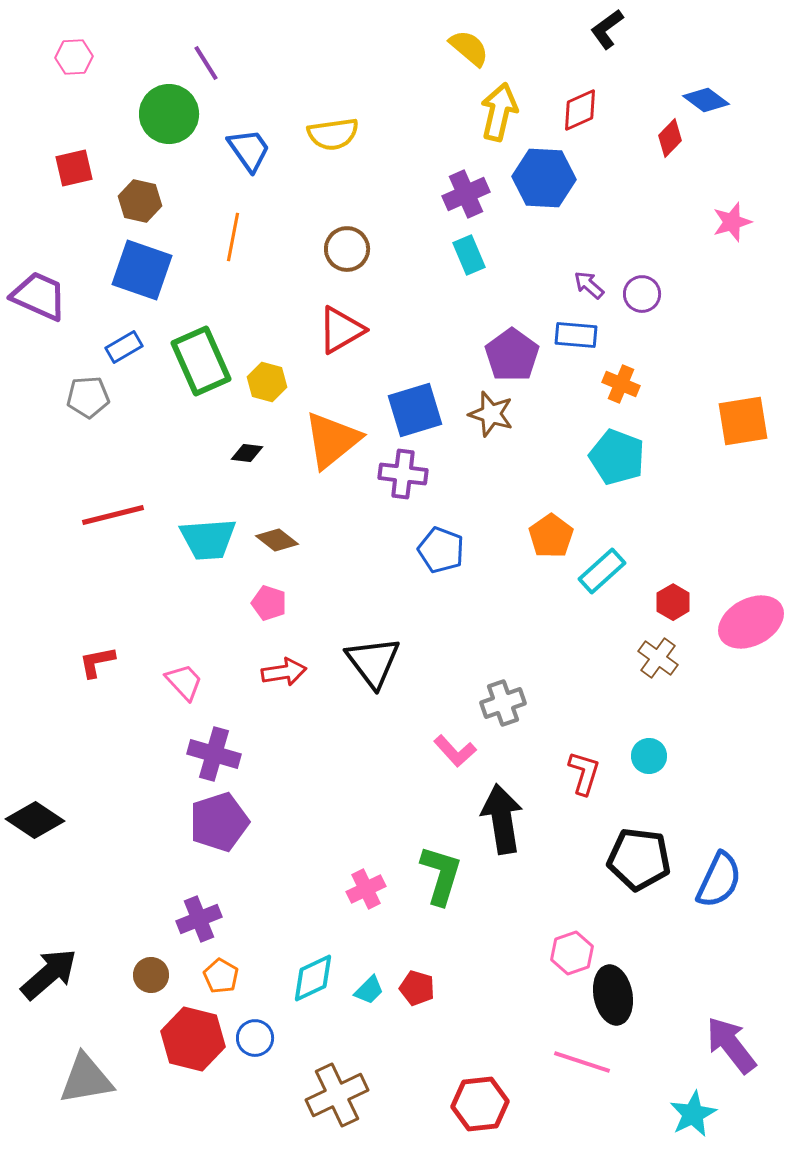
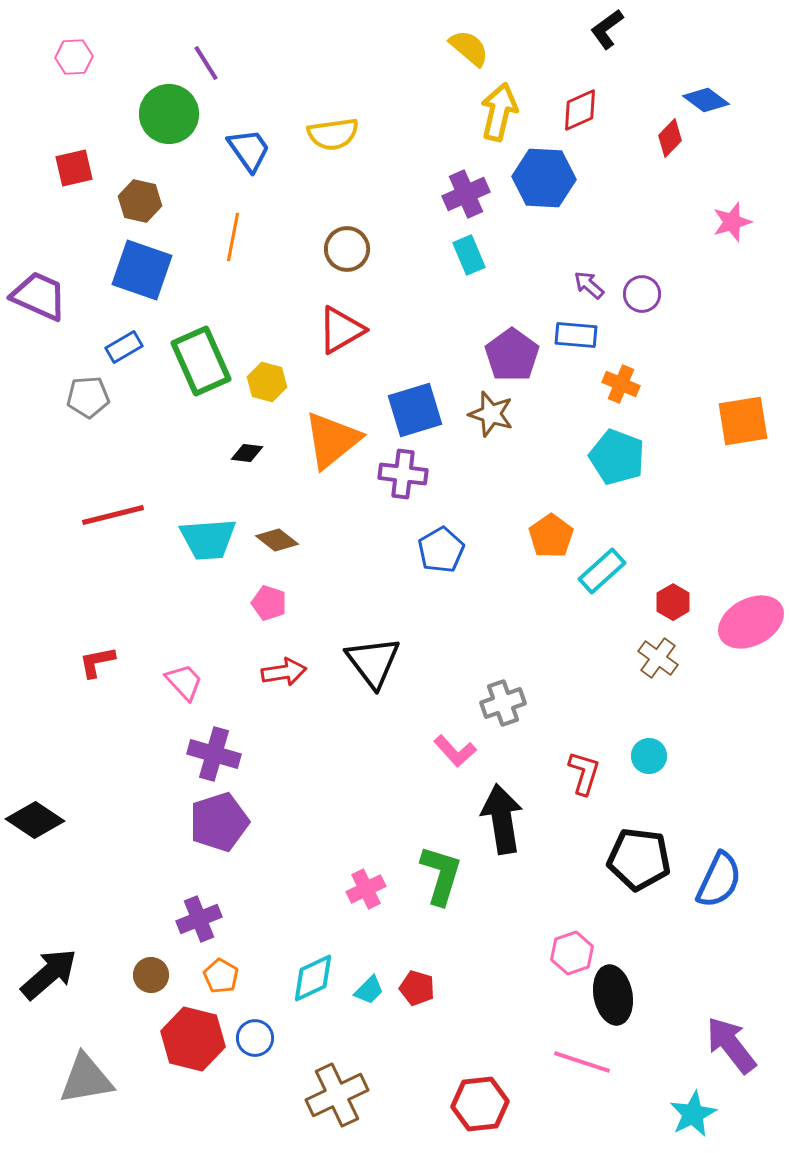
blue pentagon at (441, 550): rotated 21 degrees clockwise
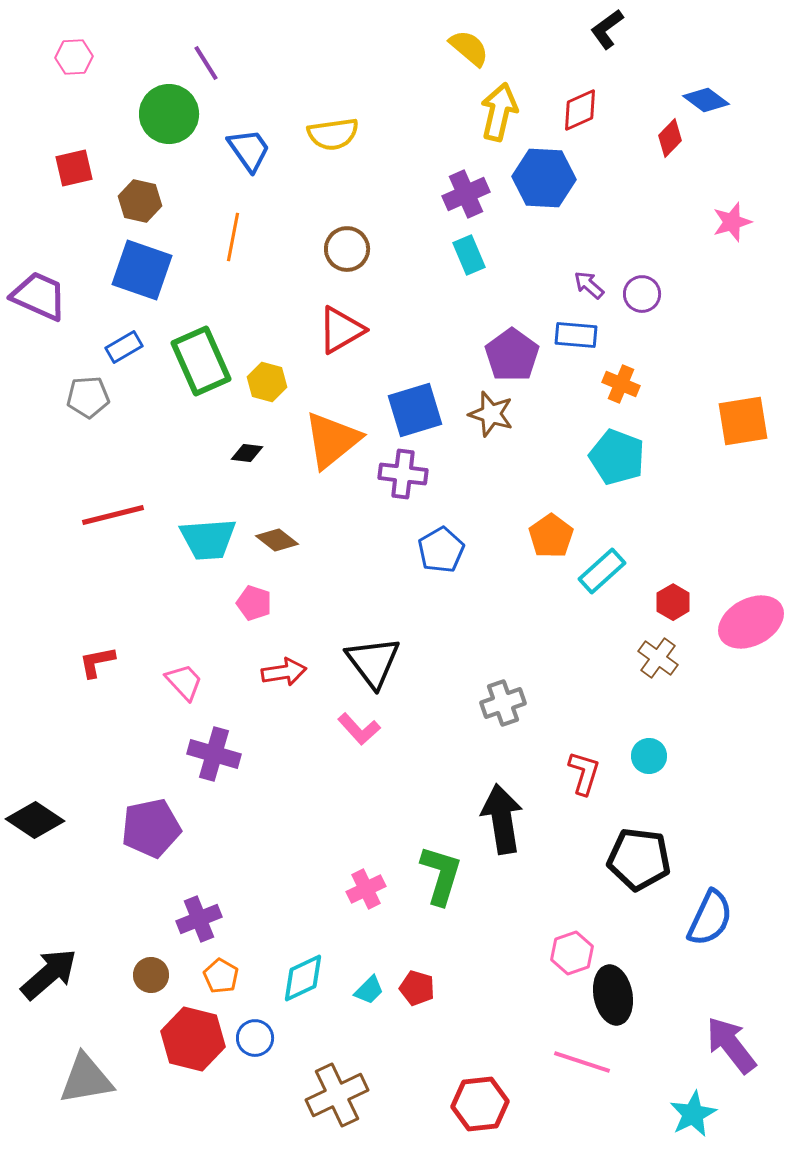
pink pentagon at (269, 603): moved 15 px left
pink L-shape at (455, 751): moved 96 px left, 22 px up
purple pentagon at (219, 822): moved 68 px left, 6 px down; rotated 6 degrees clockwise
blue semicircle at (719, 880): moved 9 px left, 38 px down
cyan diamond at (313, 978): moved 10 px left
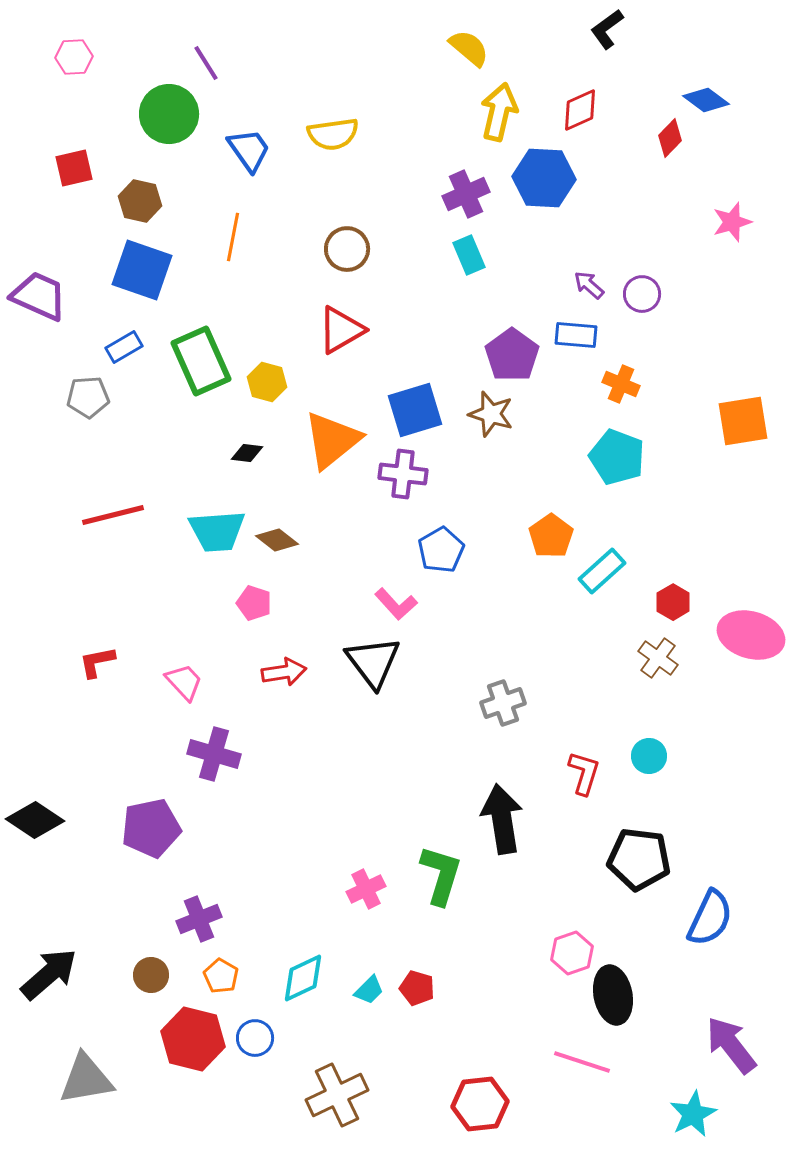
cyan trapezoid at (208, 539): moved 9 px right, 8 px up
pink ellipse at (751, 622): moved 13 px down; rotated 44 degrees clockwise
pink L-shape at (359, 729): moved 37 px right, 125 px up
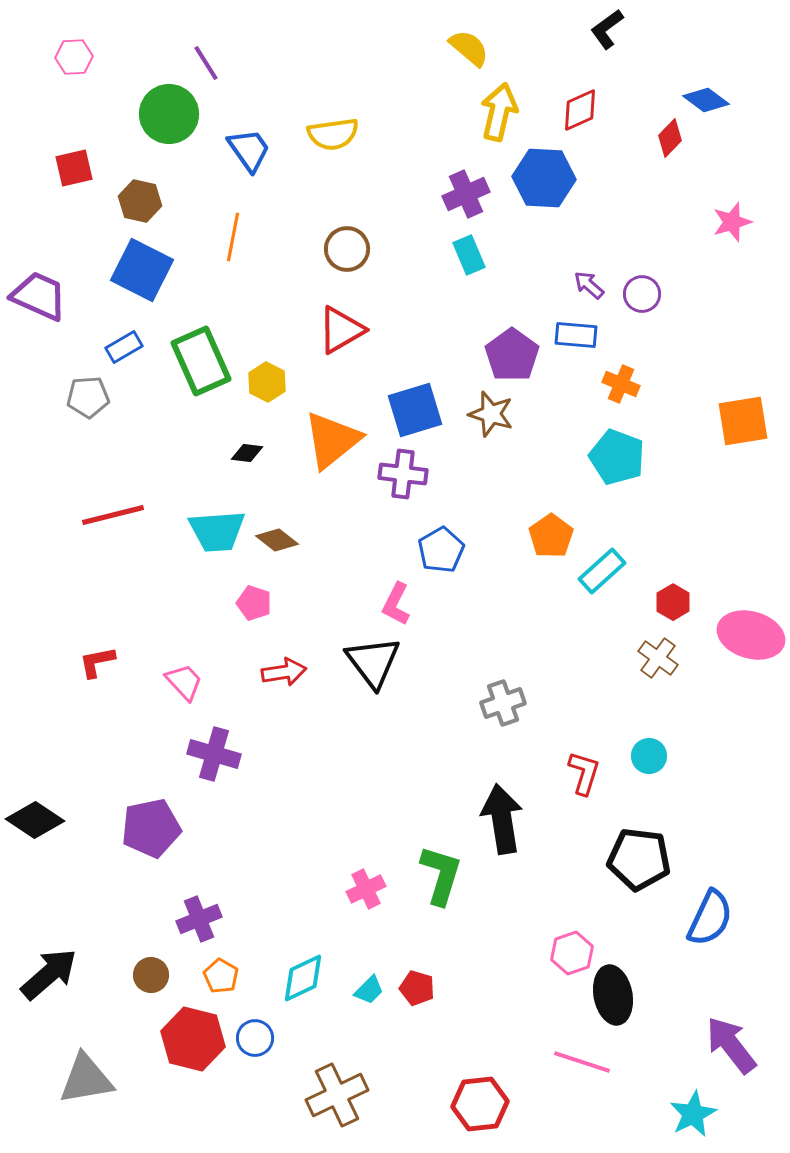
blue square at (142, 270): rotated 8 degrees clockwise
yellow hexagon at (267, 382): rotated 12 degrees clockwise
pink L-shape at (396, 604): rotated 69 degrees clockwise
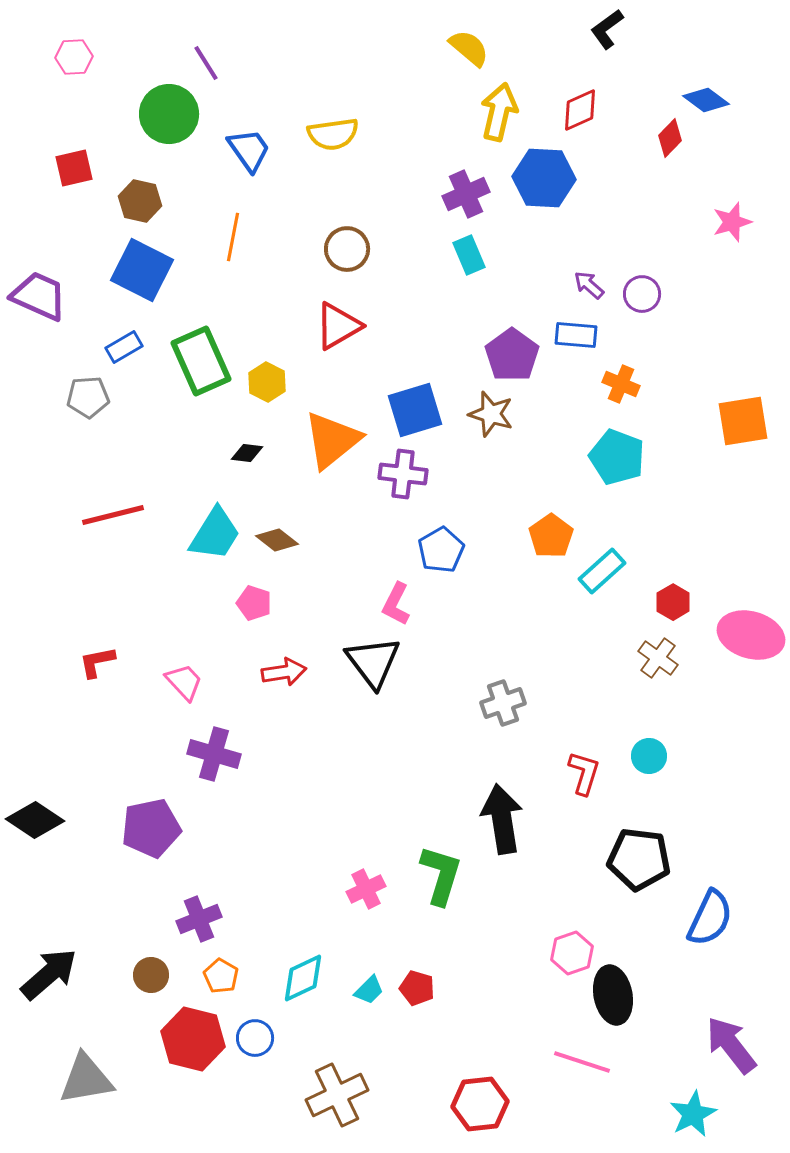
red triangle at (341, 330): moved 3 px left, 4 px up
cyan trapezoid at (217, 531): moved 2 px left, 3 px down; rotated 54 degrees counterclockwise
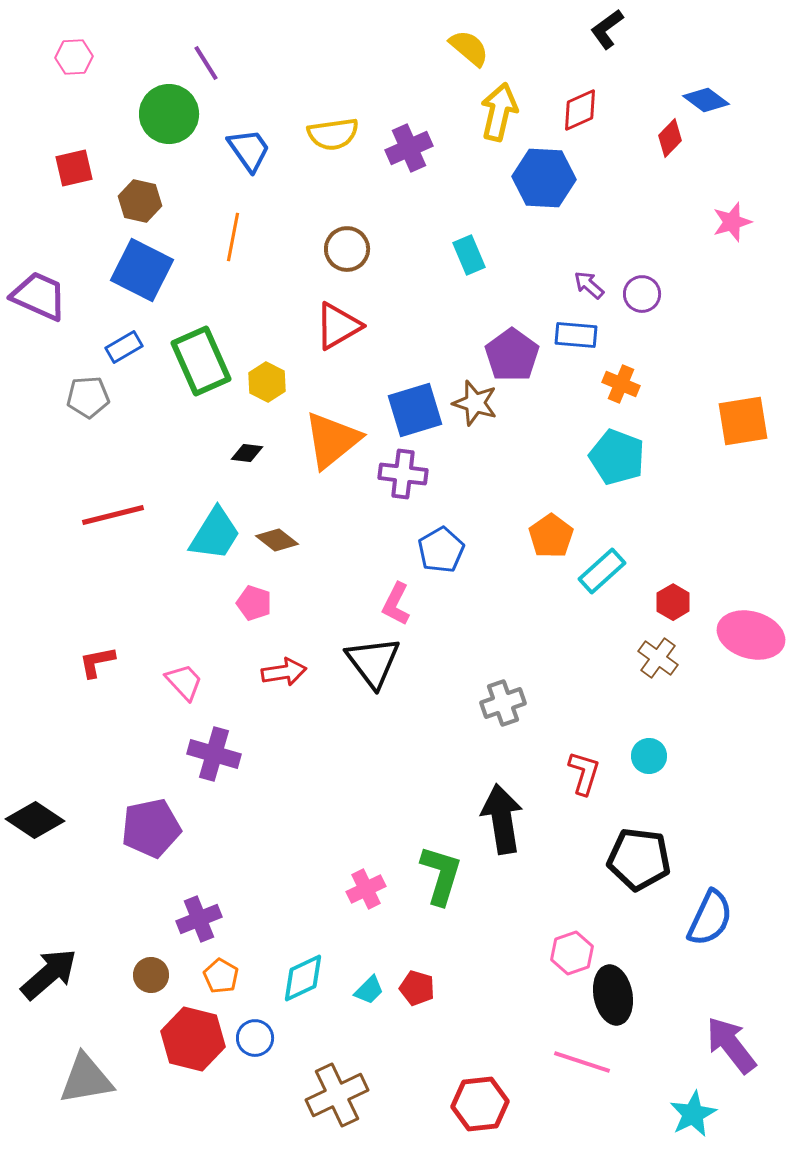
purple cross at (466, 194): moved 57 px left, 46 px up
brown star at (491, 414): moved 16 px left, 11 px up
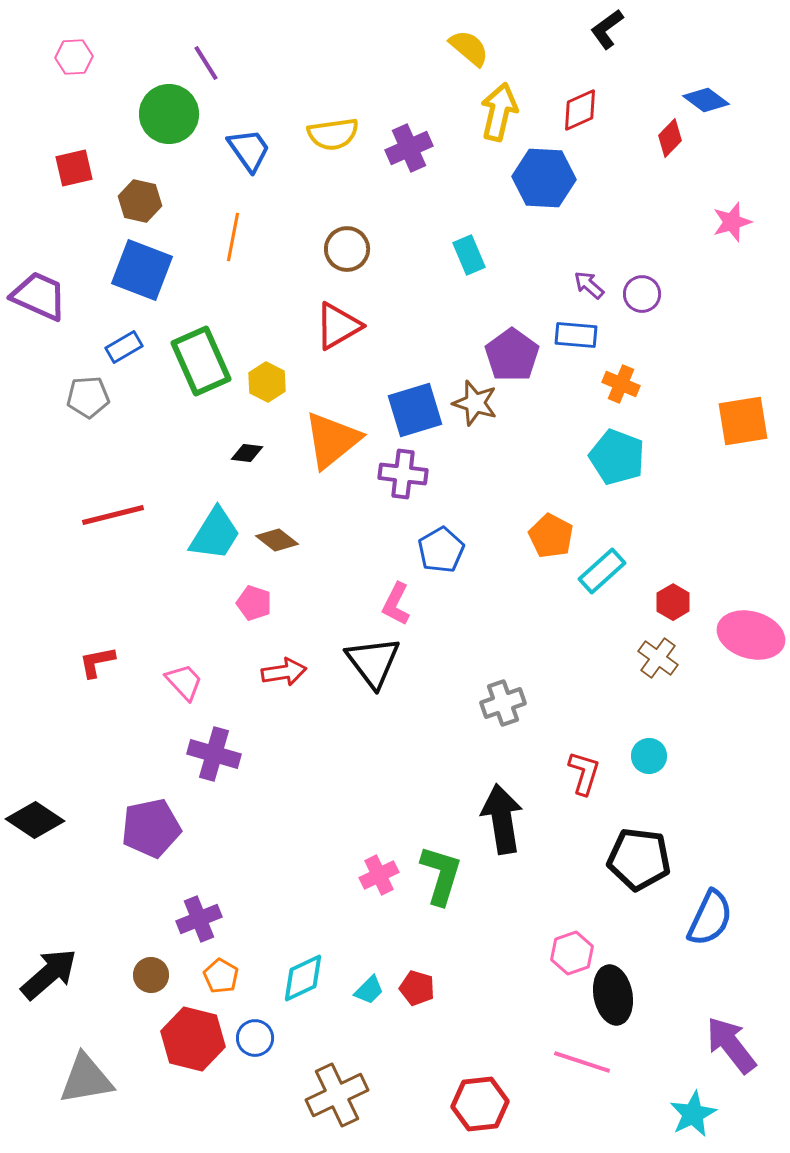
blue square at (142, 270): rotated 6 degrees counterclockwise
orange pentagon at (551, 536): rotated 9 degrees counterclockwise
pink cross at (366, 889): moved 13 px right, 14 px up
